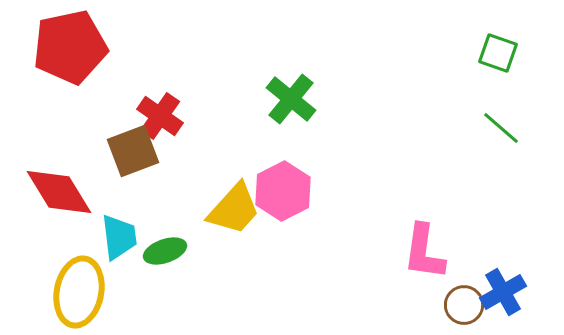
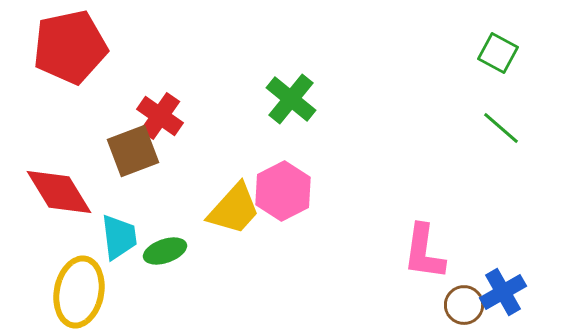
green square: rotated 9 degrees clockwise
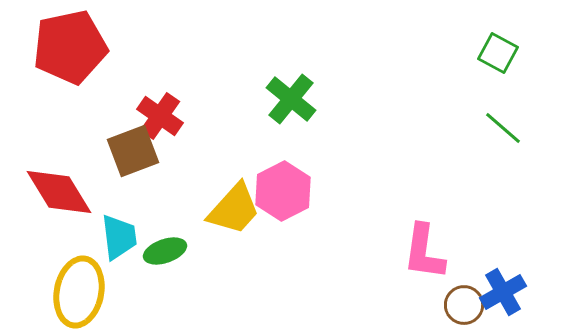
green line: moved 2 px right
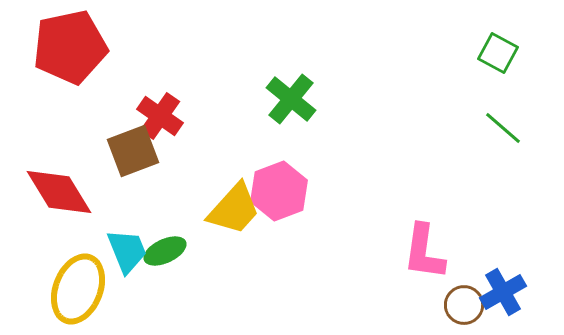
pink hexagon: moved 4 px left; rotated 6 degrees clockwise
cyan trapezoid: moved 8 px right, 14 px down; rotated 15 degrees counterclockwise
green ellipse: rotated 6 degrees counterclockwise
yellow ellipse: moved 1 px left, 3 px up; rotated 10 degrees clockwise
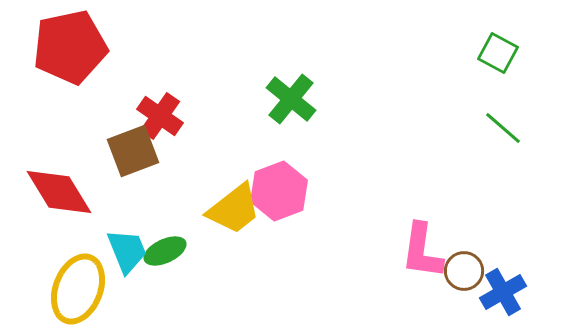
yellow trapezoid: rotated 10 degrees clockwise
pink L-shape: moved 2 px left, 1 px up
brown circle: moved 34 px up
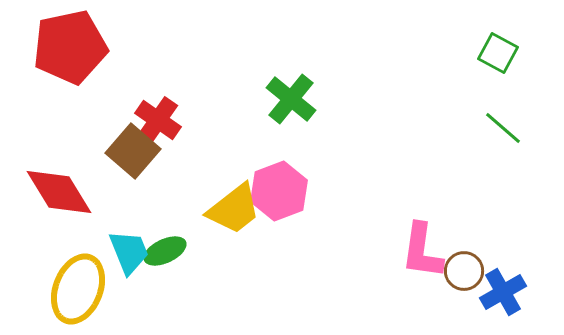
red cross: moved 2 px left, 4 px down
brown square: rotated 28 degrees counterclockwise
cyan trapezoid: moved 2 px right, 1 px down
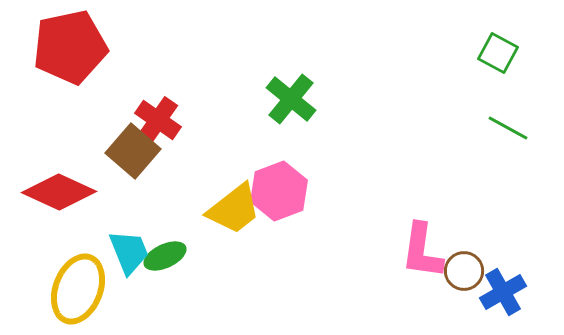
green line: moved 5 px right; rotated 12 degrees counterclockwise
red diamond: rotated 34 degrees counterclockwise
green ellipse: moved 5 px down
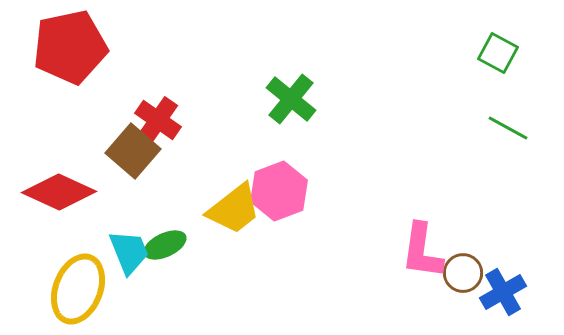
green ellipse: moved 11 px up
brown circle: moved 1 px left, 2 px down
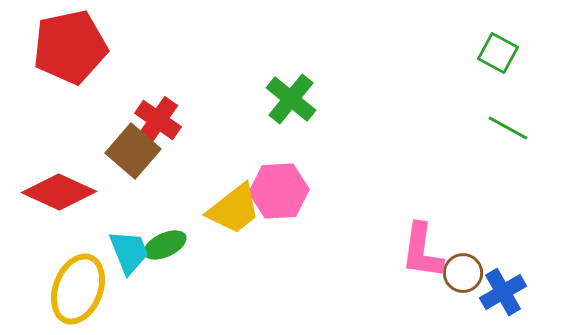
pink hexagon: rotated 18 degrees clockwise
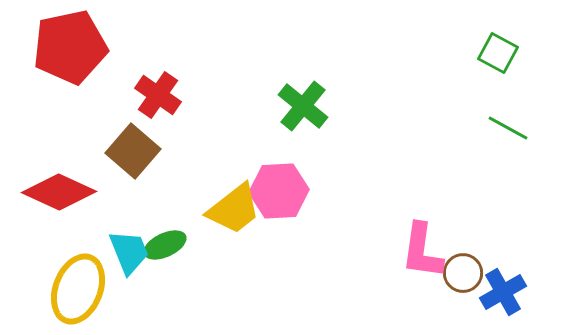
green cross: moved 12 px right, 7 px down
red cross: moved 25 px up
